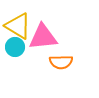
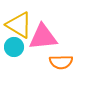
yellow triangle: moved 1 px right, 1 px up
cyan circle: moved 1 px left
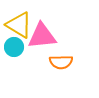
pink triangle: moved 1 px left, 1 px up
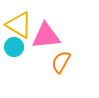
pink triangle: moved 4 px right
orange semicircle: rotated 120 degrees clockwise
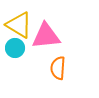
cyan circle: moved 1 px right, 1 px down
orange semicircle: moved 3 px left, 6 px down; rotated 25 degrees counterclockwise
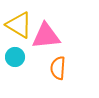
cyan circle: moved 9 px down
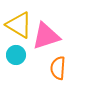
pink triangle: rotated 12 degrees counterclockwise
cyan circle: moved 1 px right, 2 px up
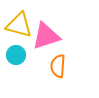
yellow triangle: rotated 16 degrees counterclockwise
orange semicircle: moved 2 px up
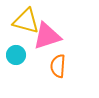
yellow triangle: moved 7 px right, 4 px up
pink triangle: moved 1 px right
